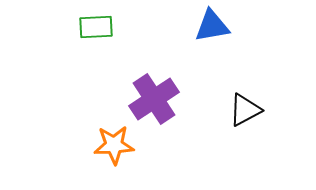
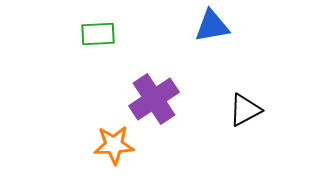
green rectangle: moved 2 px right, 7 px down
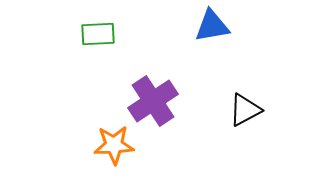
purple cross: moved 1 px left, 2 px down
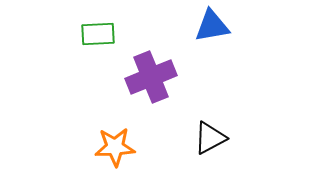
purple cross: moved 2 px left, 24 px up; rotated 12 degrees clockwise
black triangle: moved 35 px left, 28 px down
orange star: moved 1 px right, 2 px down
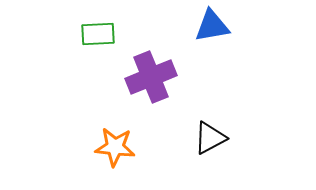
orange star: rotated 9 degrees clockwise
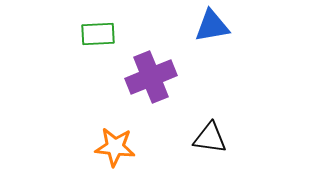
black triangle: rotated 36 degrees clockwise
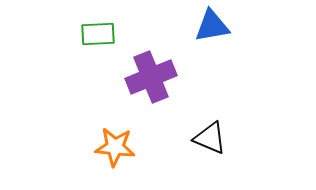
black triangle: rotated 15 degrees clockwise
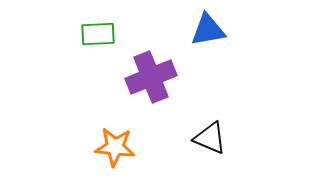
blue triangle: moved 4 px left, 4 px down
